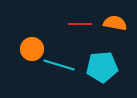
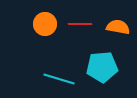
orange semicircle: moved 3 px right, 4 px down
orange circle: moved 13 px right, 25 px up
cyan line: moved 14 px down
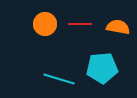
cyan pentagon: moved 1 px down
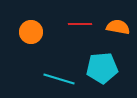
orange circle: moved 14 px left, 8 px down
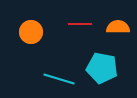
orange semicircle: rotated 10 degrees counterclockwise
cyan pentagon: rotated 16 degrees clockwise
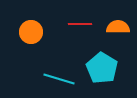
cyan pentagon: rotated 20 degrees clockwise
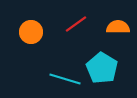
red line: moved 4 px left; rotated 35 degrees counterclockwise
cyan line: moved 6 px right
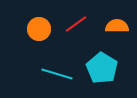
orange semicircle: moved 1 px left, 1 px up
orange circle: moved 8 px right, 3 px up
cyan line: moved 8 px left, 5 px up
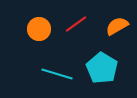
orange semicircle: rotated 30 degrees counterclockwise
